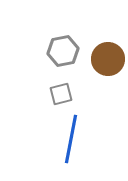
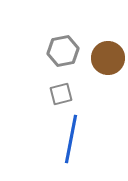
brown circle: moved 1 px up
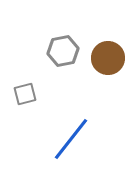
gray square: moved 36 px left
blue line: rotated 27 degrees clockwise
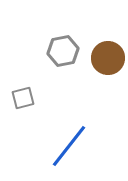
gray square: moved 2 px left, 4 px down
blue line: moved 2 px left, 7 px down
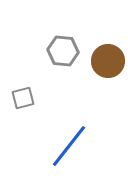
gray hexagon: rotated 16 degrees clockwise
brown circle: moved 3 px down
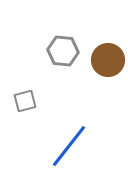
brown circle: moved 1 px up
gray square: moved 2 px right, 3 px down
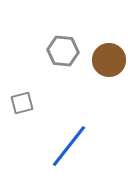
brown circle: moved 1 px right
gray square: moved 3 px left, 2 px down
